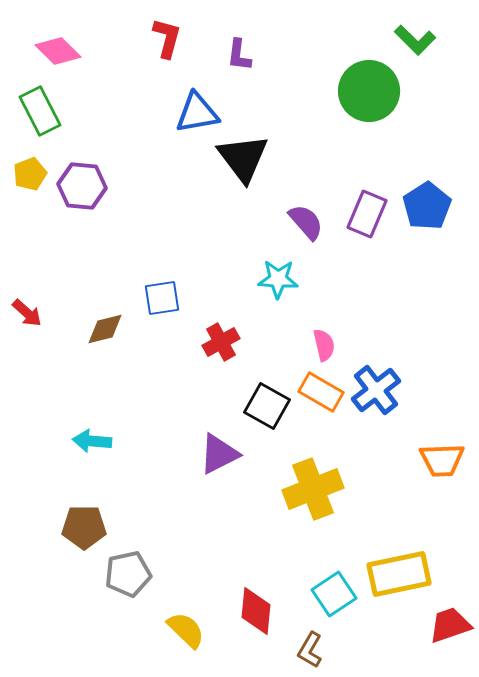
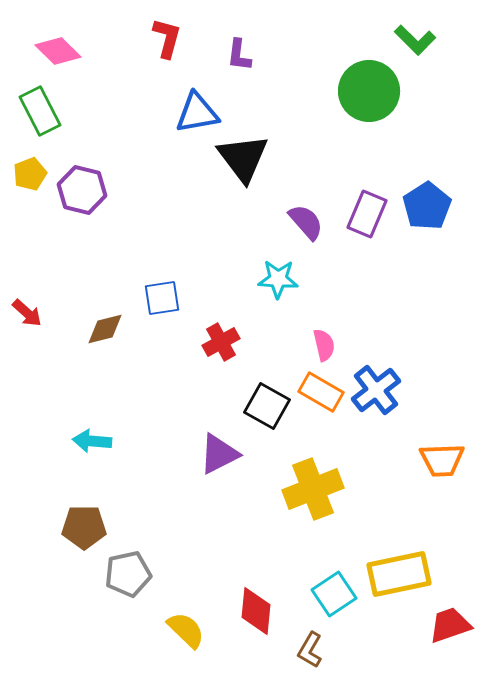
purple hexagon: moved 4 px down; rotated 9 degrees clockwise
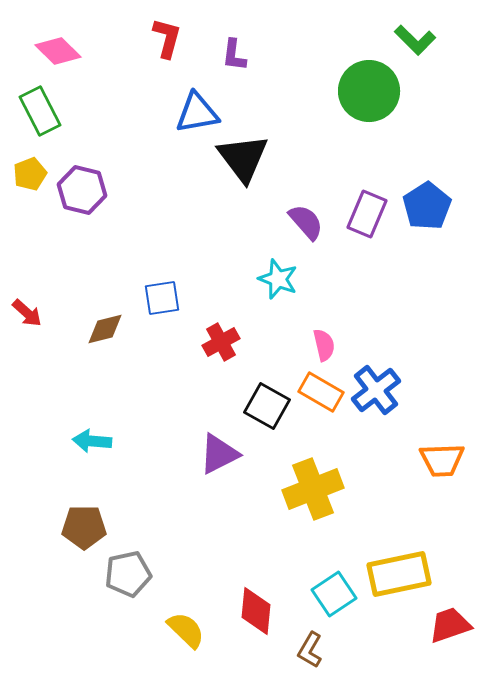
purple L-shape: moved 5 px left
cyan star: rotated 18 degrees clockwise
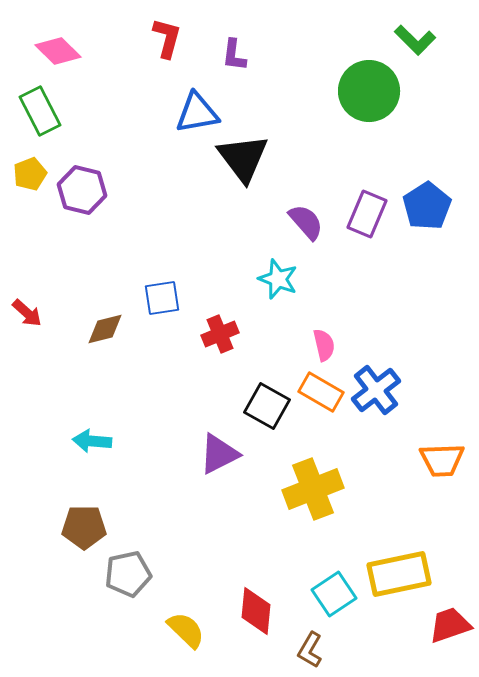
red cross: moved 1 px left, 8 px up; rotated 6 degrees clockwise
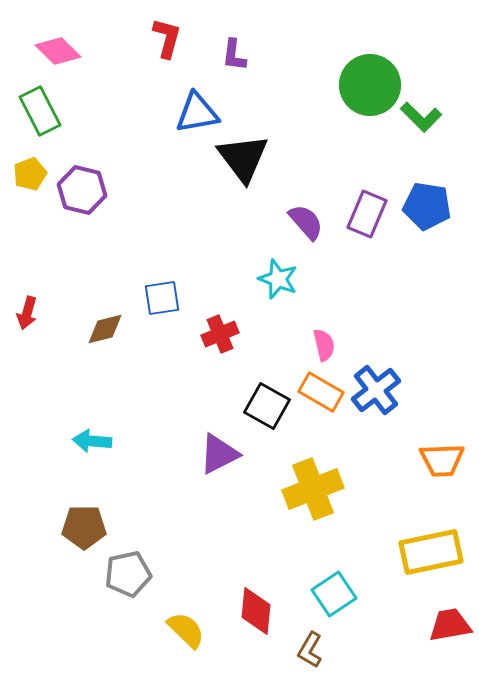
green L-shape: moved 6 px right, 77 px down
green circle: moved 1 px right, 6 px up
blue pentagon: rotated 30 degrees counterclockwise
red arrow: rotated 64 degrees clockwise
yellow rectangle: moved 32 px right, 22 px up
red trapezoid: rotated 9 degrees clockwise
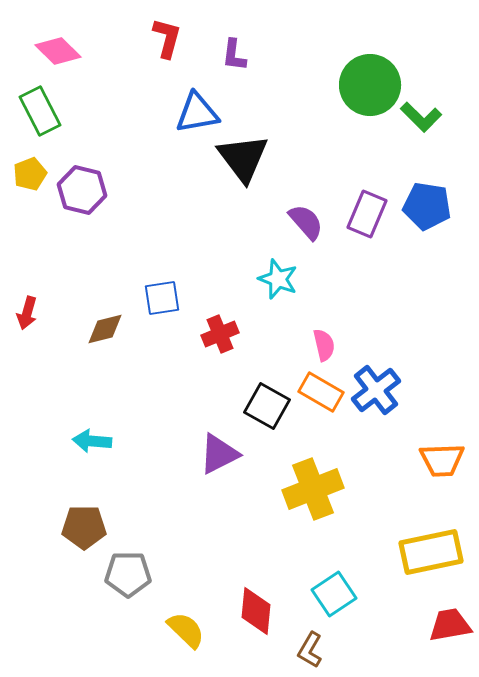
gray pentagon: rotated 12 degrees clockwise
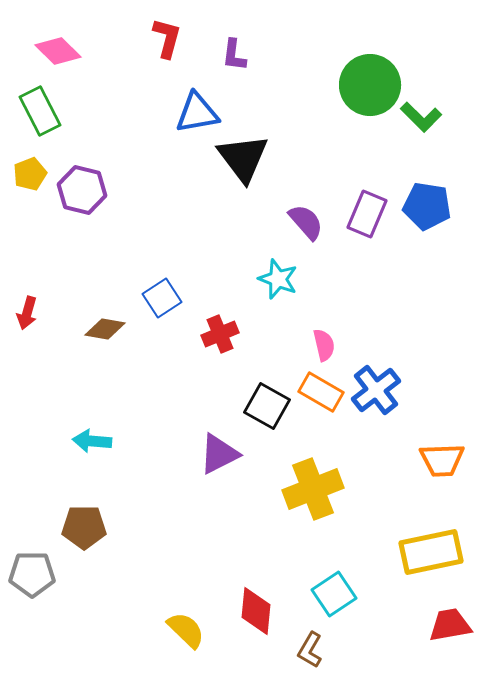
blue square: rotated 24 degrees counterclockwise
brown diamond: rotated 24 degrees clockwise
gray pentagon: moved 96 px left
